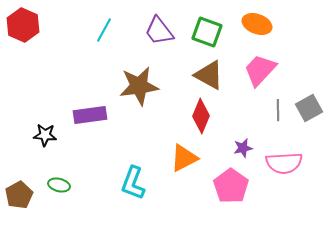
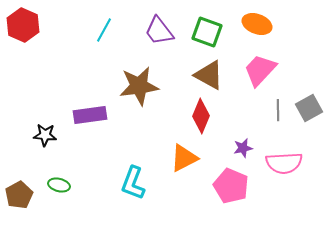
pink pentagon: rotated 12 degrees counterclockwise
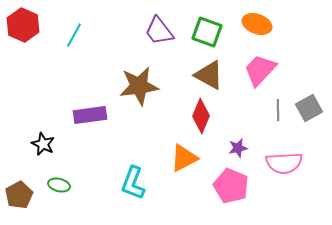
cyan line: moved 30 px left, 5 px down
black star: moved 2 px left, 9 px down; rotated 20 degrees clockwise
purple star: moved 5 px left
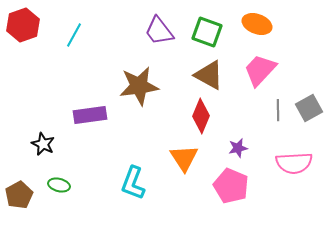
red hexagon: rotated 16 degrees clockwise
orange triangle: rotated 36 degrees counterclockwise
pink semicircle: moved 10 px right
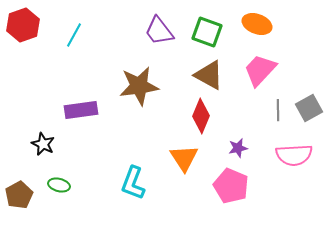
purple rectangle: moved 9 px left, 5 px up
pink semicircle: moved 8 px up
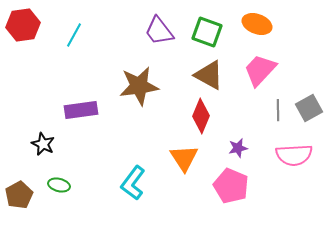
red hexagon: rotated 12 degrees clockwise
cyan L-shape: rotated 16 degrees clockwise
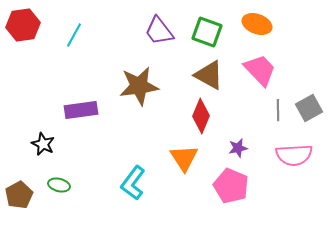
pink trapezoid: rotated 93 degrees clockwise
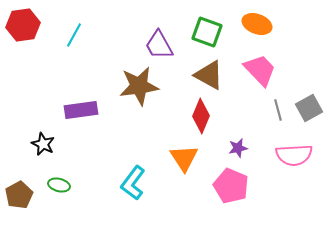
purple trapezoid: moved 14 px down; rotated 8 degrees clockwise
gray line: rotated 15 degrees counterclockwise
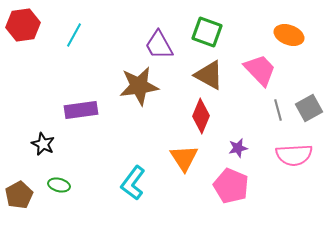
orange ellipse: moved 32 px right, 11 px down
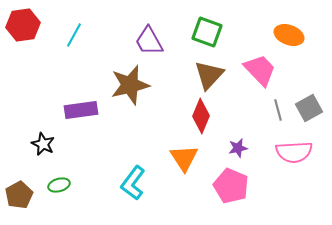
purple trapezoid: moved 10 px left, 4 px up
brown triangle: rotated 44 degrees clockwise
brown star: moved 9 px left, 1 px up; rotated 6 degrees counterclockwise
pink semicircle: moved 3 px up
green ellipse: rotated 30 degrees counterclockwise
